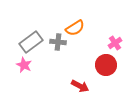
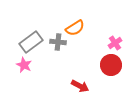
red circle: moved 5 px right
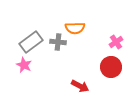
orange semicircle: rotated 30 degrees clockwise
pink cross: moved 1 px right, 1 px up
red circle: moved 2 px down
